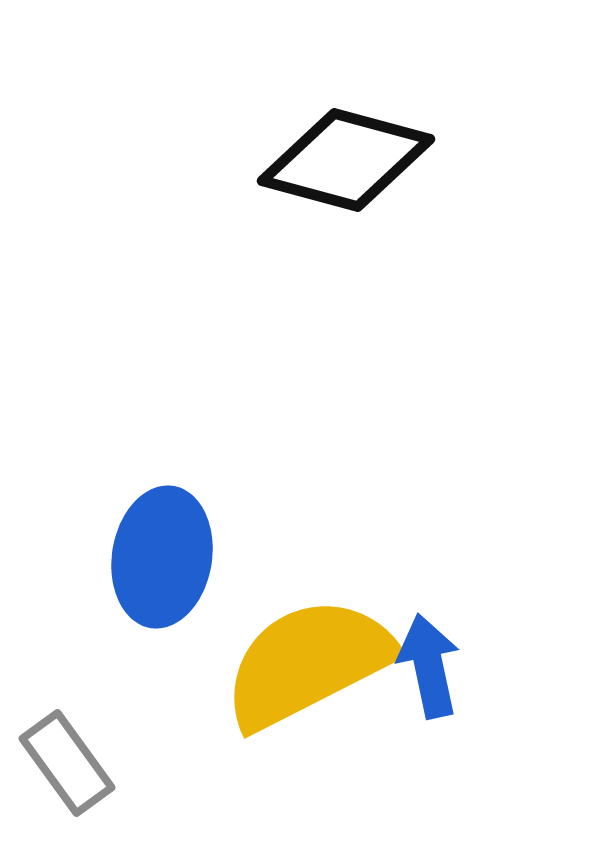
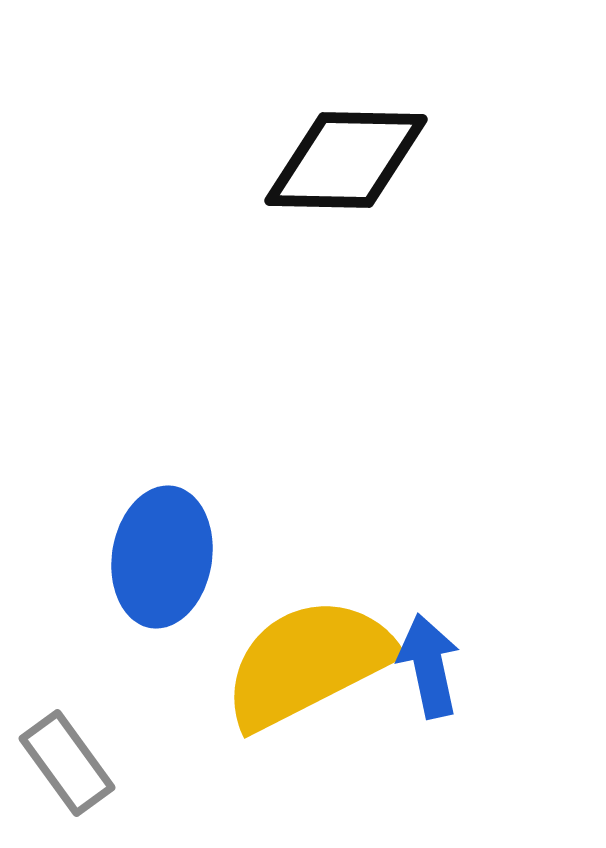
black diamond: rotated 14 degrees counterclockwise
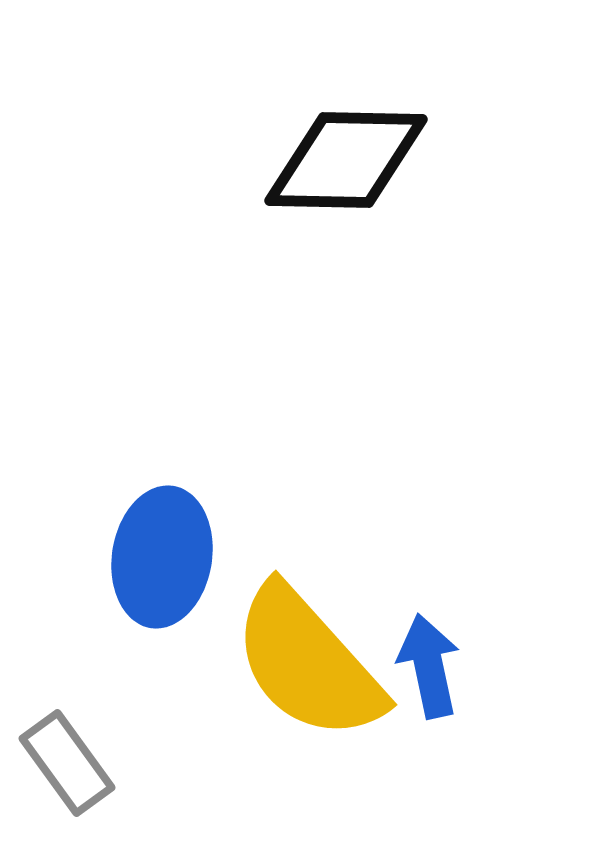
yellow semicircle: rotated 105 degrees counterclockwise
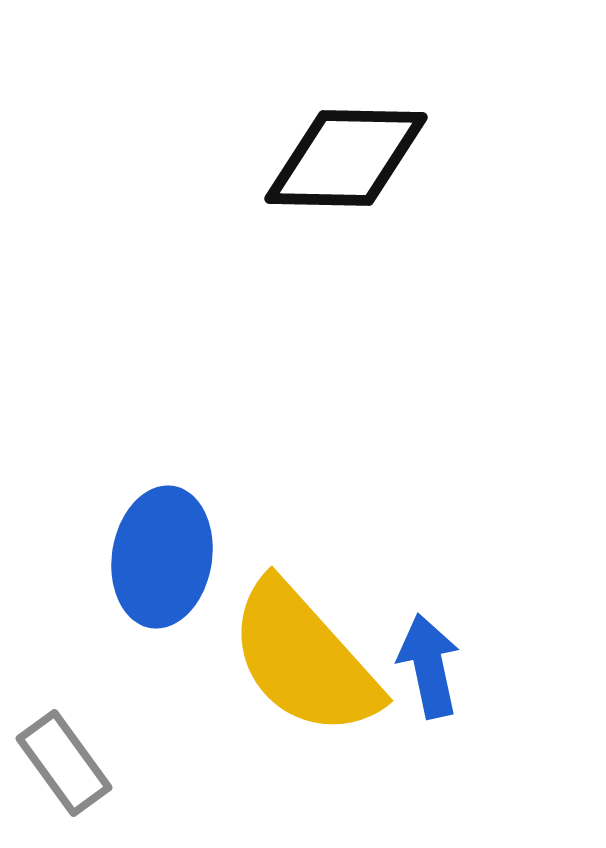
black diamond: moved 2 px up
yellow semicircle: moved 4 px left, 4 px up
gray rectangle: moved 3 px left
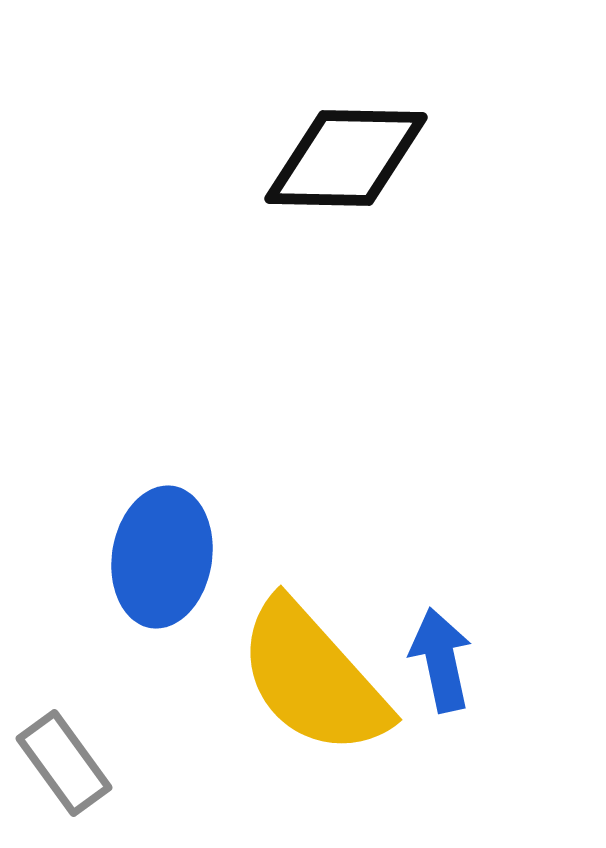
yellow semicircle: moved 9 px right, 19 px down
blue arrow: moved 12 px right, 6 px up
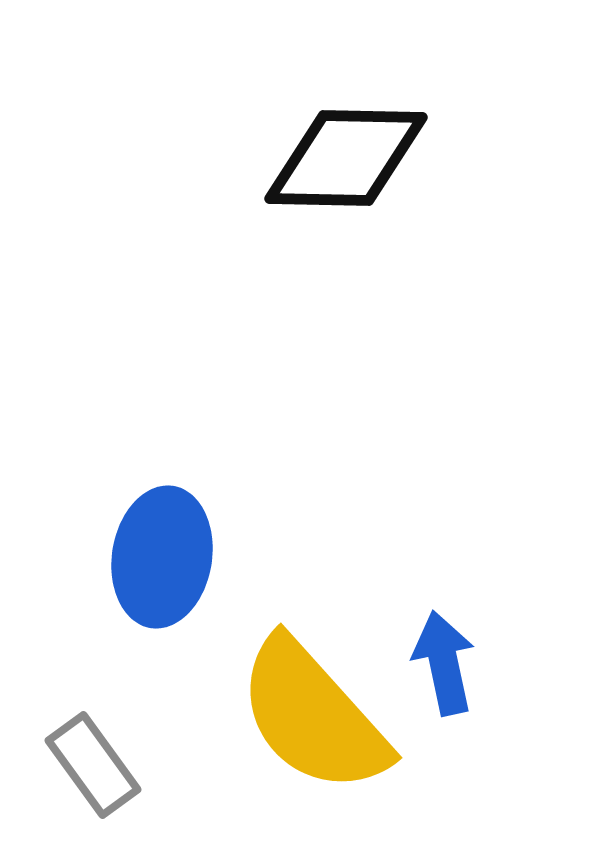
blue arrow: moved 3 px right, 3 px down
yellow semicircle: moved 38 px down
gray rectangle: moved 29 px right, 2 px down
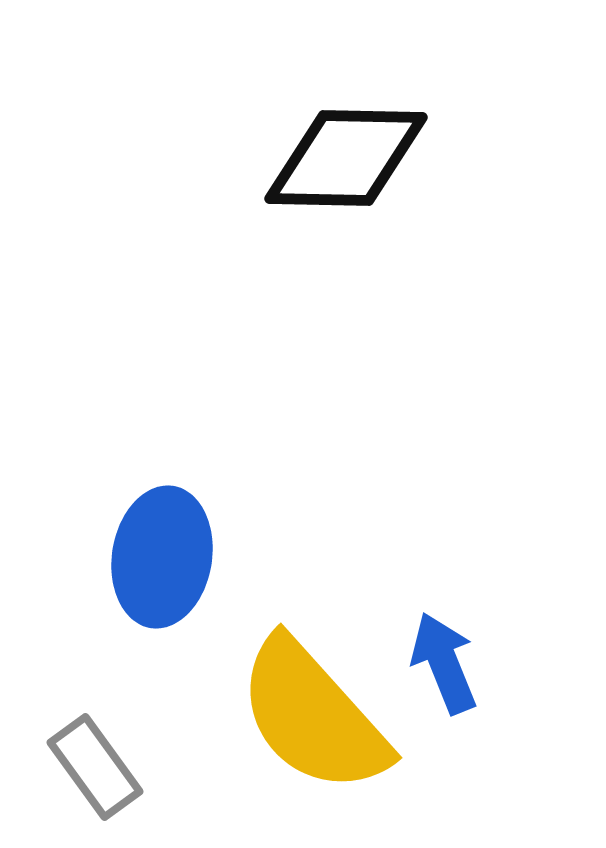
blue arrow: rotated 10 degrees counterclockwise
gray rectangle: moved 2 px right, 2 px down
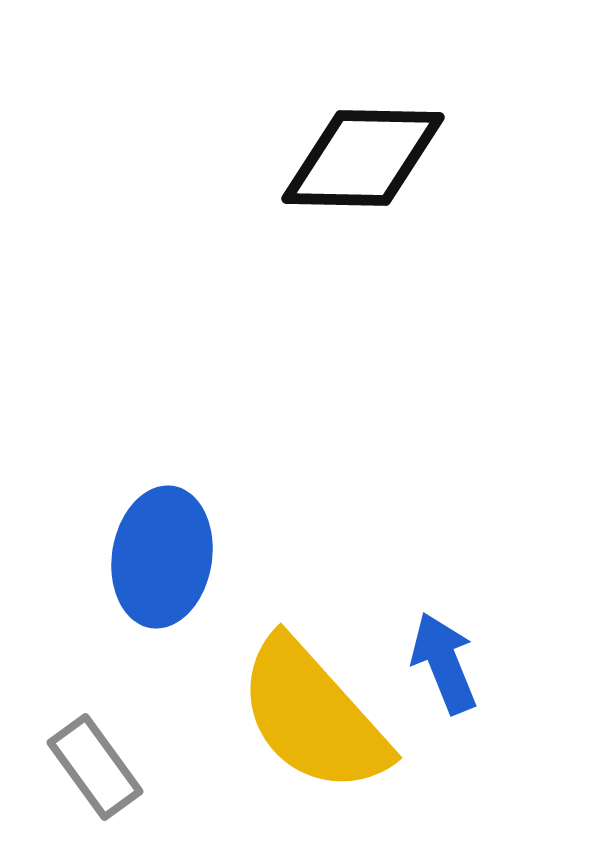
black diamond: moved 17 px right
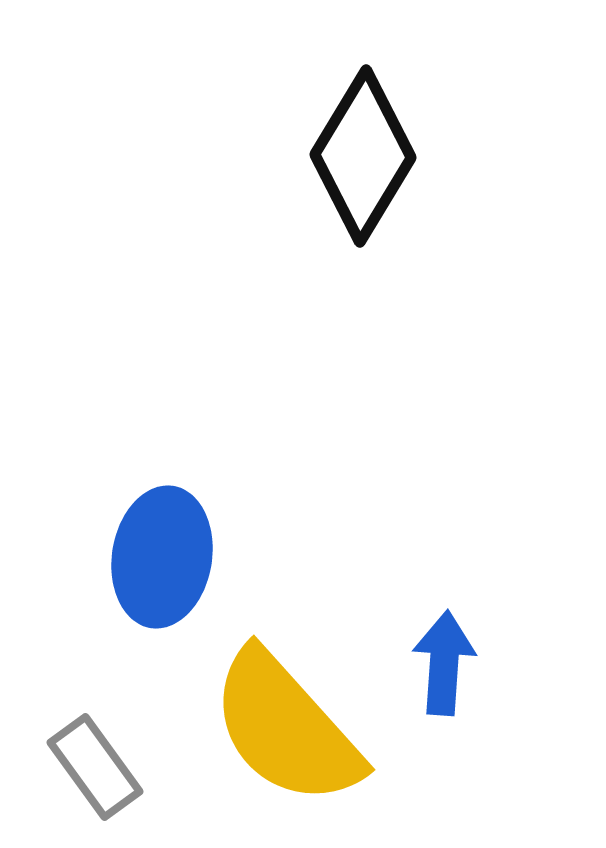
black diamond: moved 2 px up; rotated 60 degrees counterclockwise
blue arrow: rotated 26 degrees clockwise
yellow semicircle: moved 27 px left, 12 px down
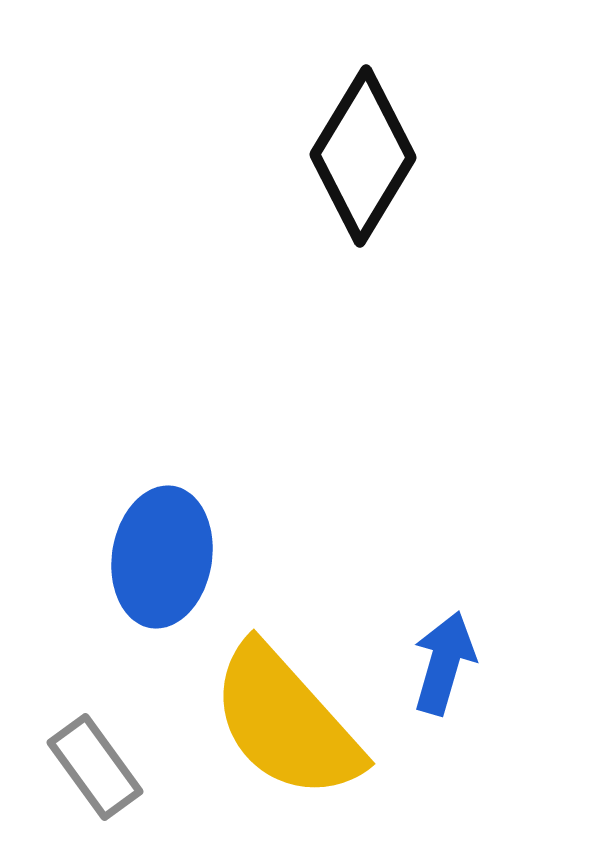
blue arrow: rotated 12 degrees clockwise
yellow semicircle: moved 6 px up
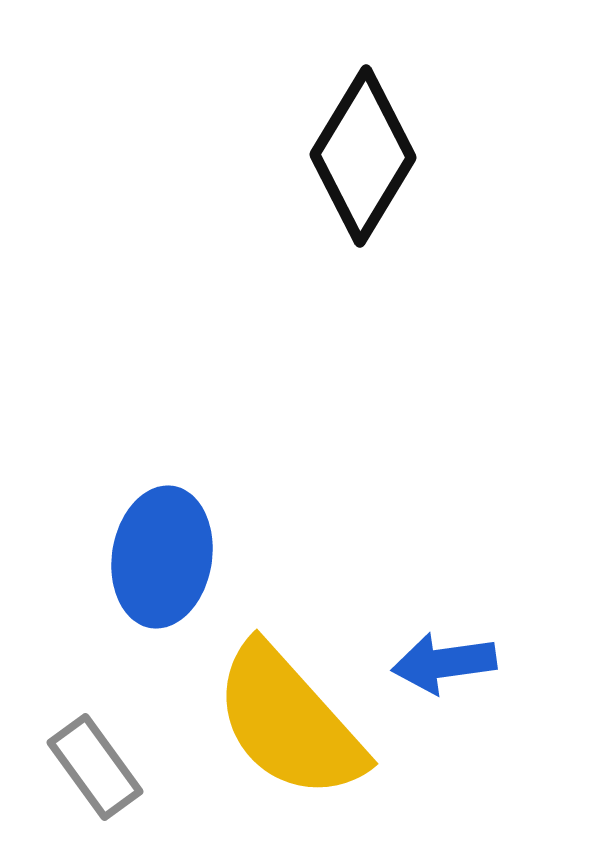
blue arrow: rotated 114 degrees counterclockwise
yellow semicircle: moved 3 px right
